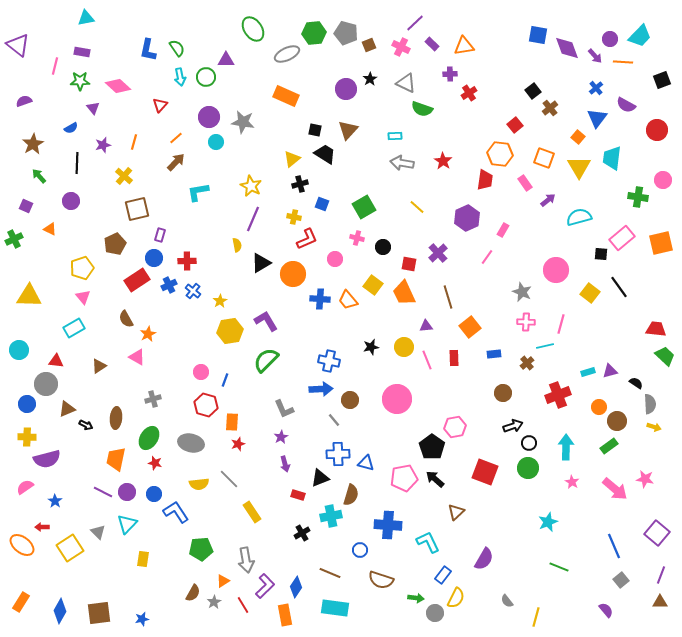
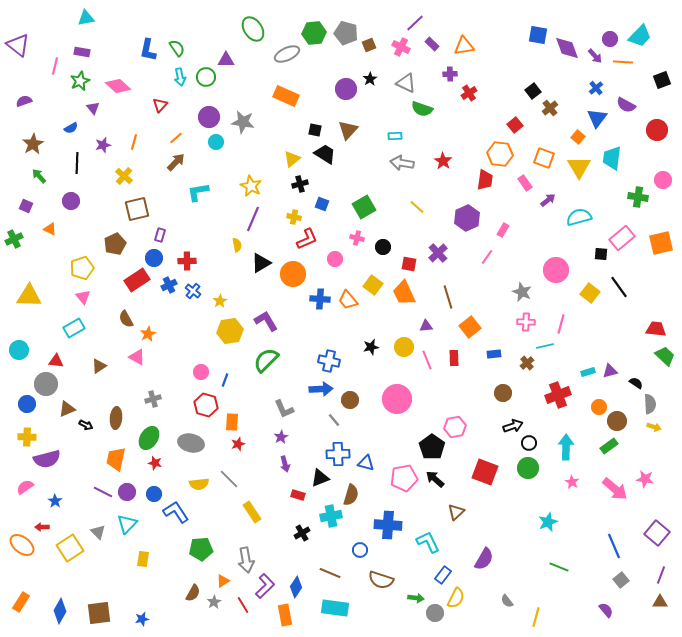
green star at (80, 81): rotated 24 degrees counterclockwise
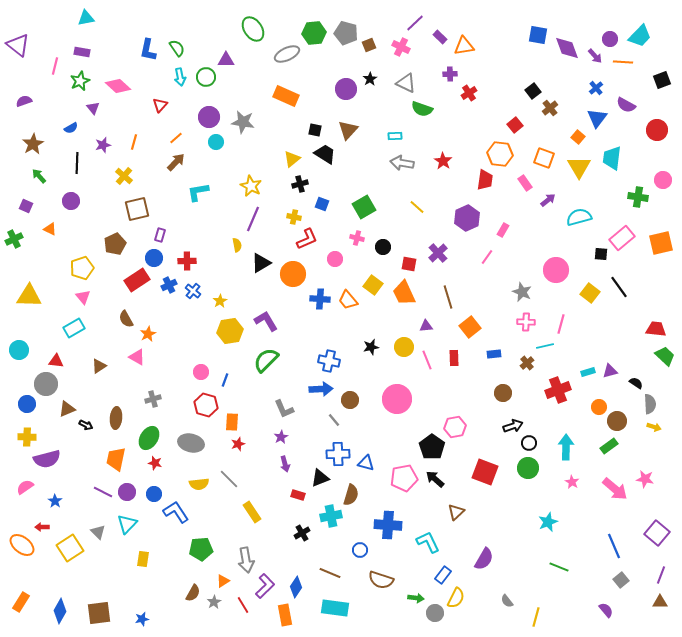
purple rectangle at (432, 44): moved 8 px right, 7 px up
red cross at (558, 395): moved 5 px up
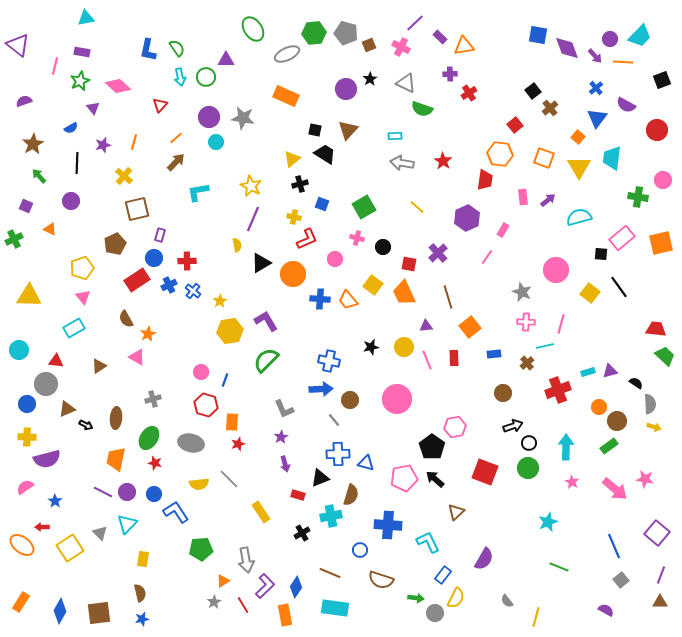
gray star at (243, 122): moved 4 px up
pink rectangle at (525, 183): moved 2 px left, 14 px down; rotated 28 degrees clockwise
yellow rectangle at (252, 512): moved 9 px right
gray triangle at (98, 532): moved 2 px right, 1 px down
brown semicircle at (193, 593): moved 53 px left; rotated 42 degrees counterclockwise
purple semicircle at (606, 610): rotated 21 degrees counterclockwise
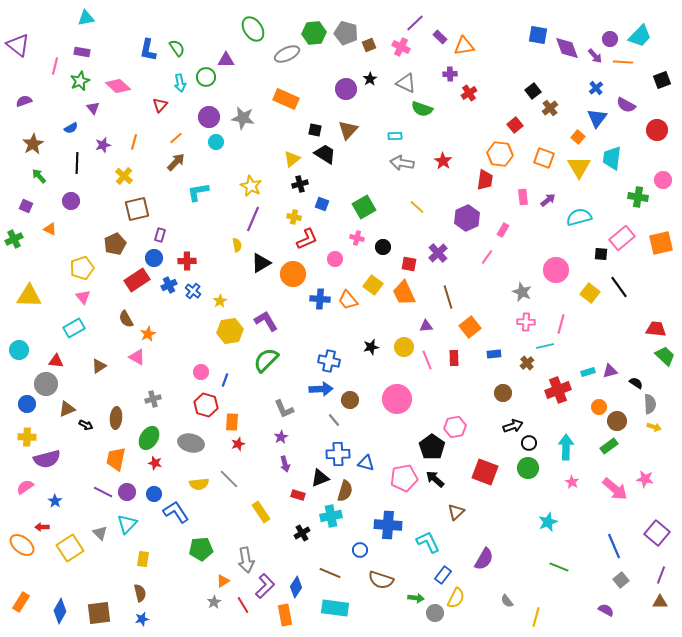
cyan arrow at (180, 77): moved 6 px down
orange rectangle at (286, 96): moved 3 px down
brown semicircle at (351, 495): moved 6 px left, 4 px up
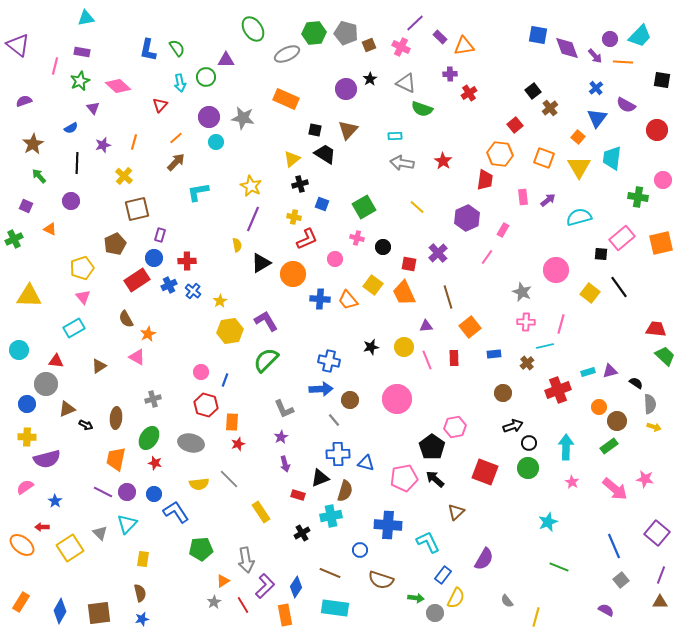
black square at (662, 80): rotated 30 degrees clockwise
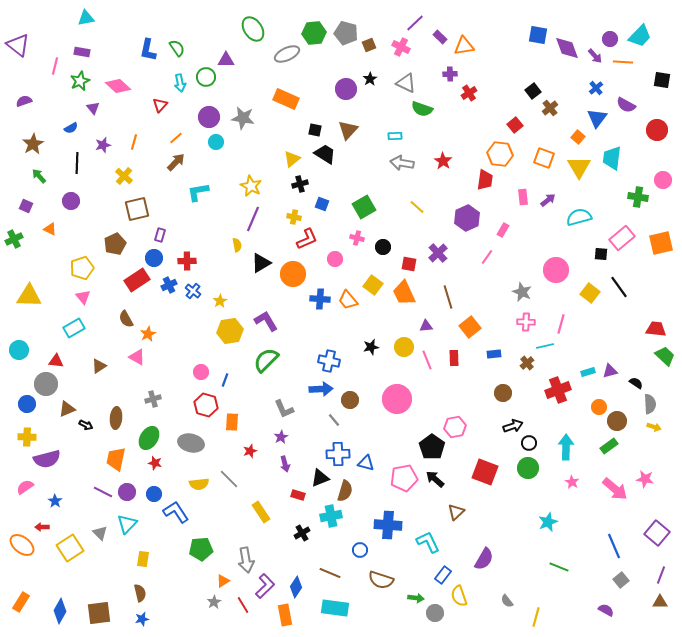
red star at (238, 444): moved 12 px right, 7 px down
yellow semicircle at (456, 598): moved 3 px right, 2 px up; rotated 135 degrees clockwise
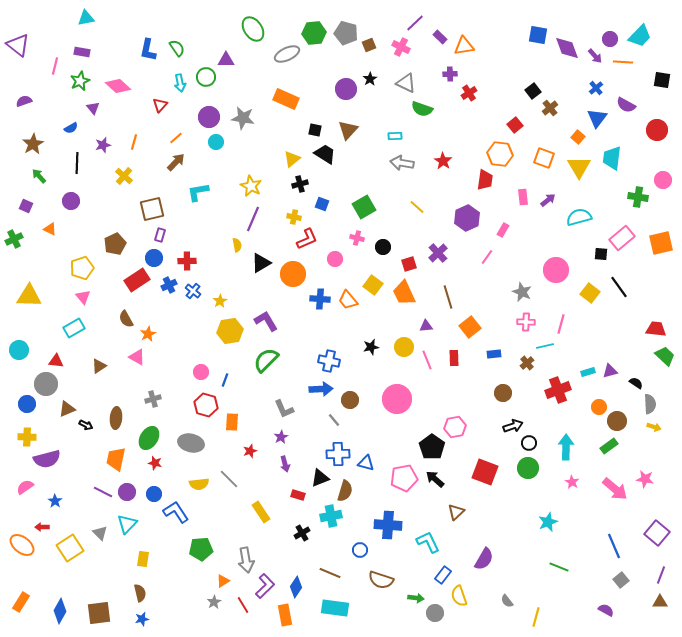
brown square at (137, 209): moved 15 px right
red square at (409, 264): rotated 28 degrees counterclockwise
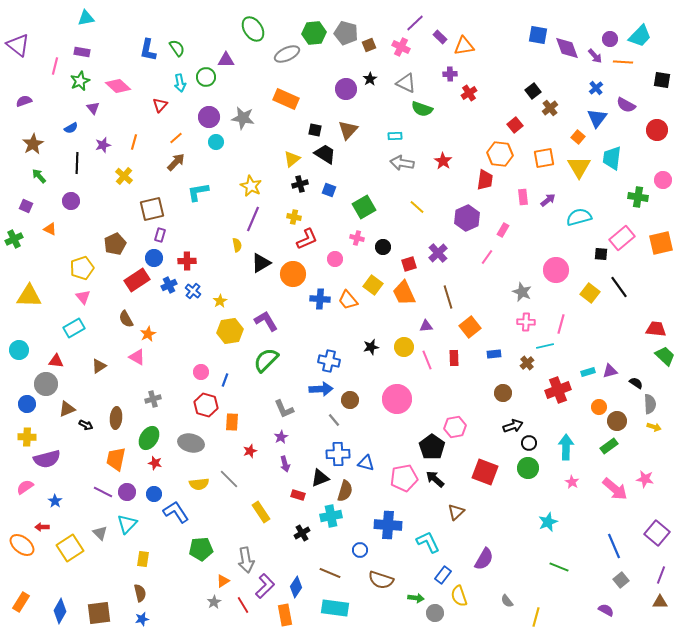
orange square at (544, 158): rotated 30 degrees counterclockwise
blue square at (322, 204): moved 7 px right, 14 px up
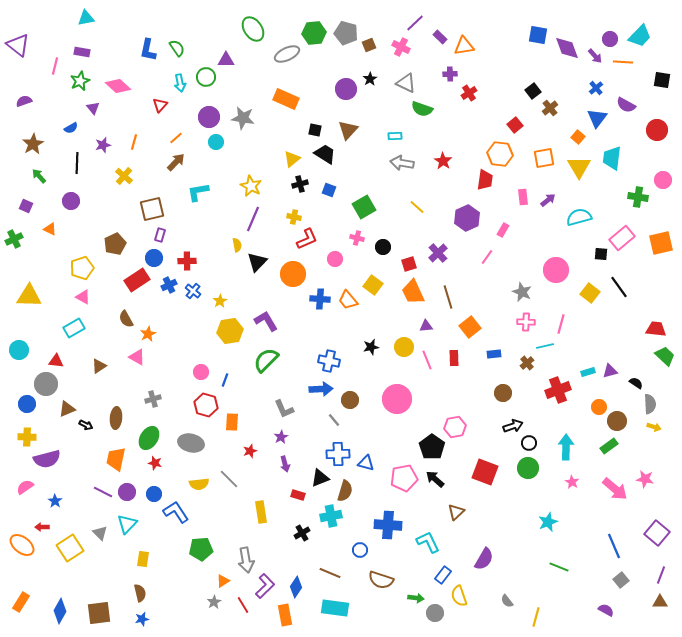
black triangle at (261, 263): moved 4 px left, 1 px up; rotated 15 degrees counterclockwise
orange trapezoid at (404, 293): moved 9 px right, 1 px up
pink triangle at (83, 297): rotated 21 degrees counterclockwise
yellow rectangle at (261, 512): rotated 25 degrees clockwise
